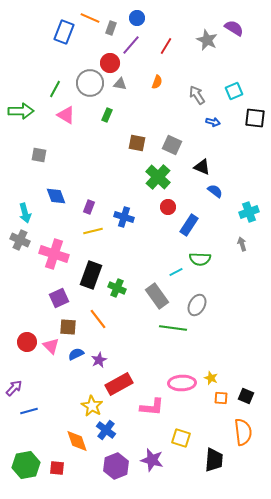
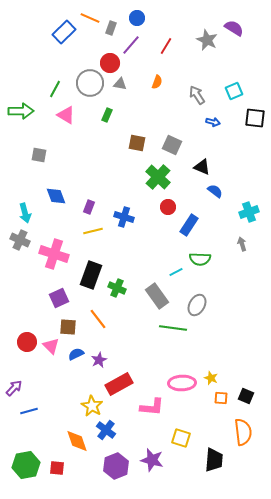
blue rectangle at (64, 32): rotated 25 degrees clockwise
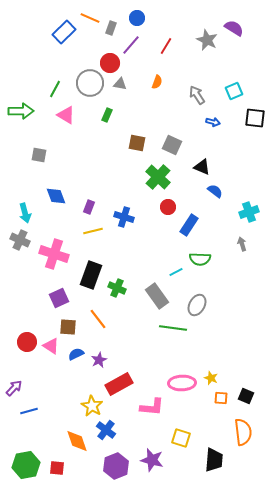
pink triangle at (51, 346): rotated 12 degrees counterclockwise
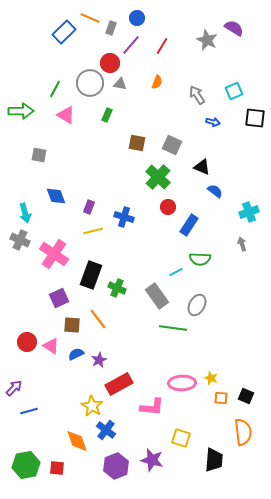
red line at (166, 46): moved 4 px left
pink cross at (54, 254): rotated 16 degrees clockwise
brown square at (68, 327): moved 4 px right, 2 px up
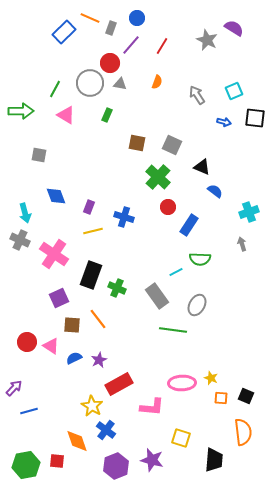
blue arrow at (213, 122): moved 11 px right
green line at (173, 328): moved 2 px down
blue semicircle at (76, 354): moved 2 px left, 4 px down
red square at (57, 468): moved 7 px up
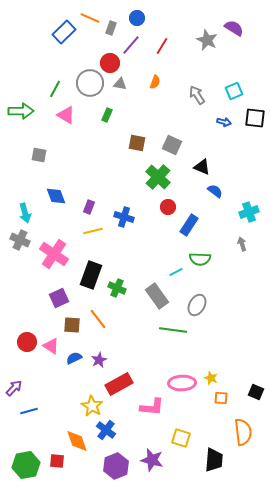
orange semicircle at (157, 82): moved 2 px left
black square at (246, 396): moved 10 px right, 4 px up
